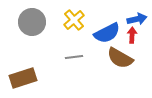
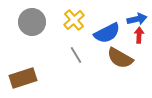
red arrow: moved 7 px right
gray line: moved 2 px right, 2 px up; rotated 66 degrees clockwise
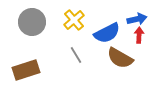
brown rectangle: moved 3 px right, 8 px up
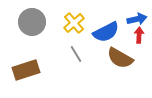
yellow cross: moved 3 px down
blue semicircle: moved 1 px left, 1 px up
gray line: moved 1 px up
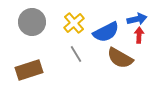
brown rectangle: moved 3 px right
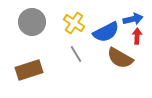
blue arrow: moved 4 px left
yellow cross: rotated 15 degrees counterclockwise
red arrow: moved 2 px left, 1 px down
